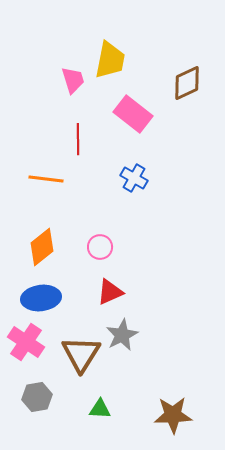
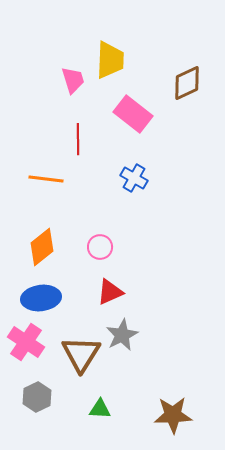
yellow trapezoid: rotated 9 degrees counterclockwise
gray hexagon: rotated 16 degrees counterclockwise
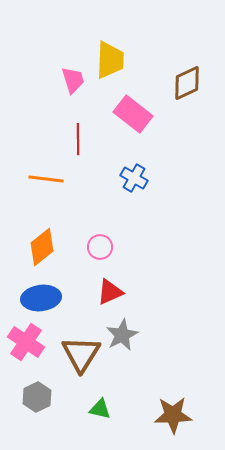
green triangle: rotated 10 degrees clockwise
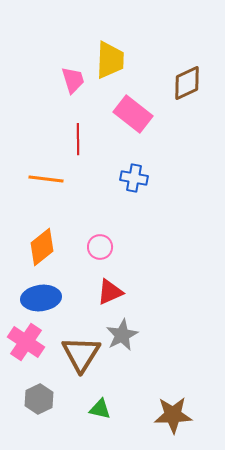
blue cross: rotated 20 degrees counterclockwise
gray hexagon: moved 2 px right, 2 px down
